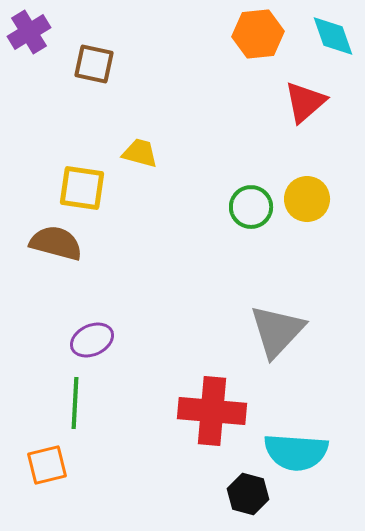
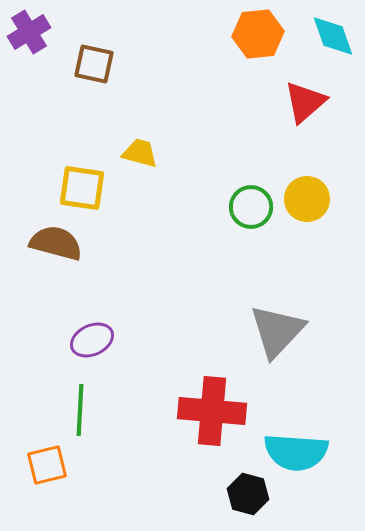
green line: moved 5 px right, 7 px down
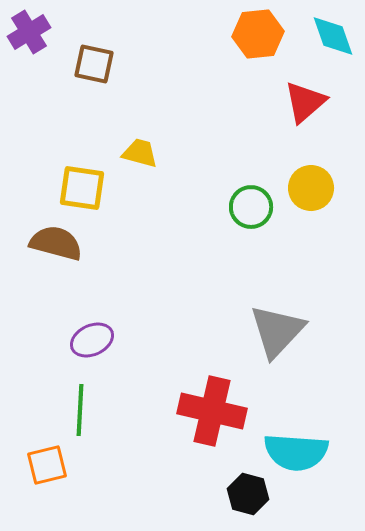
yellow circle: moved 4 px right, 11 px up
red cross: rotated 8 degrees clockwise
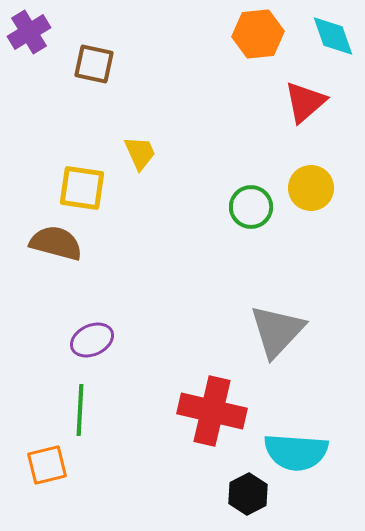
yellow trapezoid: rotated 51 degrees clockwise
black hexagon: rotated 18 degrees clockwise
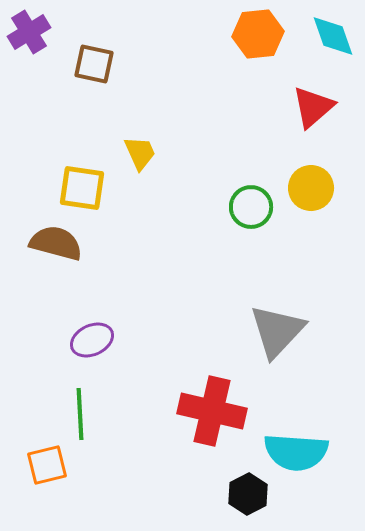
red triangle: moved 8 px right, 5 px down
green line: moved 4 px down; rotated 6 degrees counterclockwise
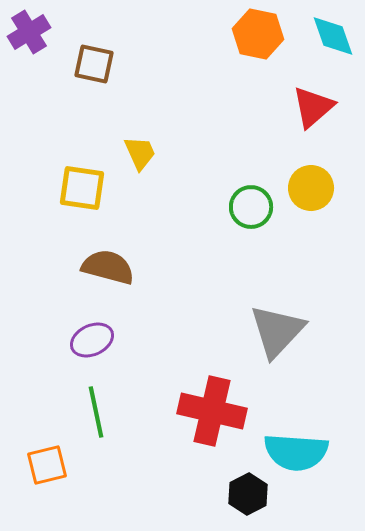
orange hexagon: rotated 18 degrees clockwise
brown semicircle: moved 52 px right, 24 px down
green line: moved 16 px right, 2 px up; rotated 9 degrees counterclockwise
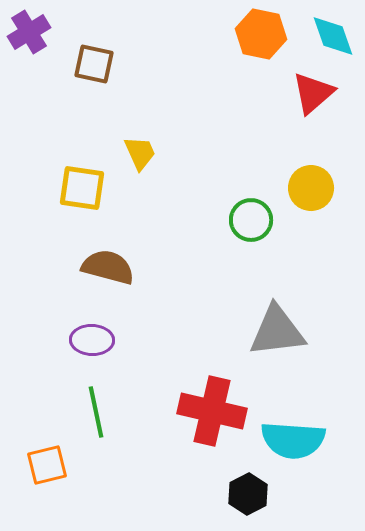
orange hexagon: moved 3 px right
red triangle: moved 14 px up
green circle: moved 13 px down
gray triangle: rotated 40 degrees clockwise
purple ellipse: rotated 27 degrees clockwise
cyan semicircle: moved 3 px left, 12 px up
